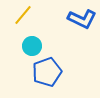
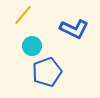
blue L-shape: moved 8 px left, 10 px down
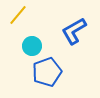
yellow line: moved 5 px left
blue L-shape: moved 2 px down; rotated 124 degrees clockwise
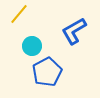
yellow line: moved 1 px right, 1 px up
blue pentagon: rotated 8 degrees counterclockwise
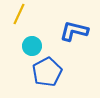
yellow line: rotated 15 degrees counterclockwise
blue L-shape: rotated 44 degrees clockwise
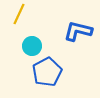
blue L-shape: moved 4 px right
